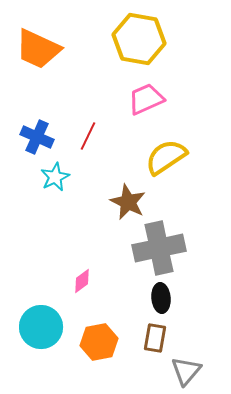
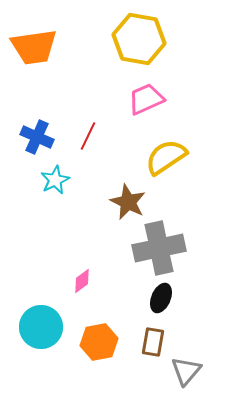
orange trapezoid: moved 4 px left, 2 px up; rotated 33 degrees counterclockwise
cyan star: moved 3 px down
black ellipse: rotated 28 degrees clockwise
brown rectangle: moved 2 px left, 4 px down
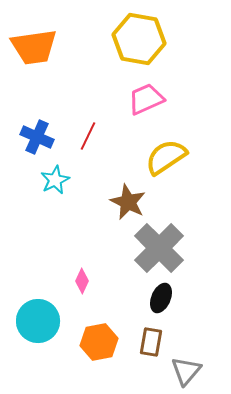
gray cross: rotated 33 degrees counterclockwise
pink diamond: rotated 30 degrees counterclockwise
cyan circle: moved 3 px left, 6 px up
brown rectangle: moved 2 px left
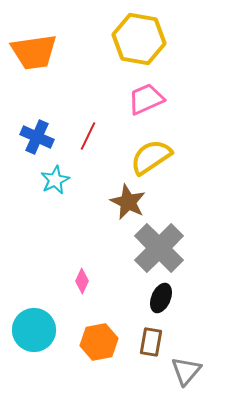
orange trapezoid: moved 5 px down
yellow semicircle: moved 15 px left
cyan circle: moved 4 px left, 9 px down
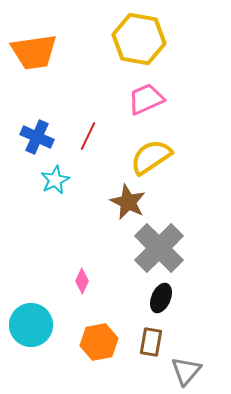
cyan circle: moved 3 px left, 5 px up
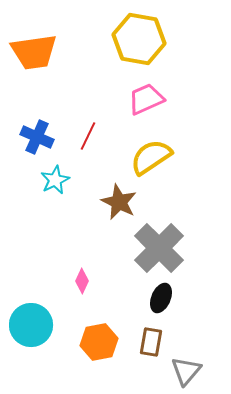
brown star: moved 9 px left
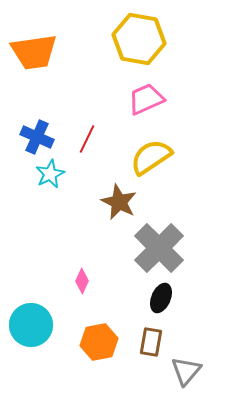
red line: moved 1 px left, 3 px down
cyan star: moved 5 px left, 6 px up
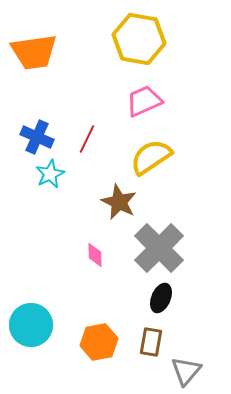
pink trapezoid: moved 2 px left, 2 px down
pink diamond: moved 13 px right, 26 px up; rotated 25 degrees counterclockwise
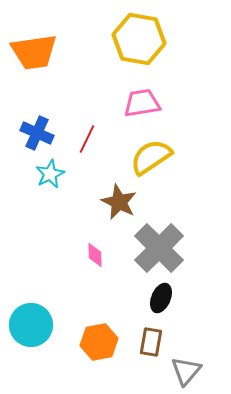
pink trapezoid: moved 2 px left, 2 px down; rotated 15 degrees clockwise
blue cross: moved 4 px up
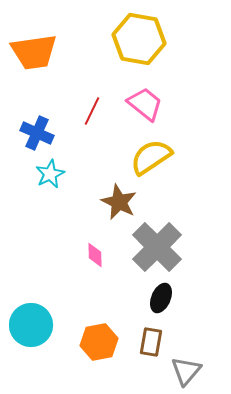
pink trapezoid: moved 3 px right, 1 px down; rotated 48 degrees clockwise
red line: moved 5 px right, 28 px up
gray cross: moved 2 px left, 1 px up
